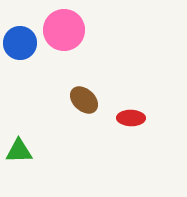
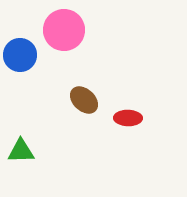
blue circle: moved 12 px down
red ellipse: moved 3 px left
green triangle: moved 2 px right
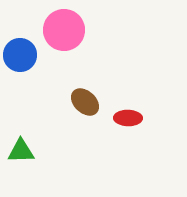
brown ellipse: moved 1 px right, 2 px down
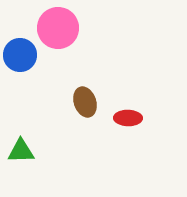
pink circle: moved 6 px left, 2 px up
brown ellipse: rotated 28 degrees clockwise
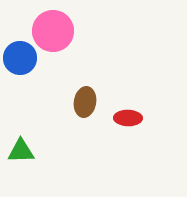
pink circle: moved 5 px left, 3 px down
blue circle: moved 3 px down
brown ellipse: rotated 28 degrees clockwise
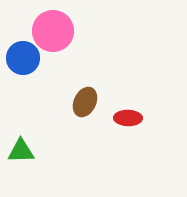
blue circle: moved 3 px right
brown ellipse: rotated 16 degrees clockwise
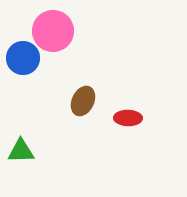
brown ellipse: moved 2 px left, 1 px up
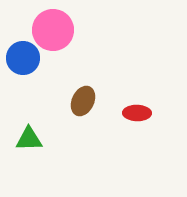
pink circle: moved 1 px up
red ellipse: moved 9 px right, 5 px up
green triangle: moved 8 px right, 12 px up
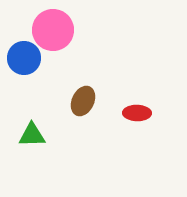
blue circle: moved 1 px right
green triangle: moved 3 px right, 4 px up
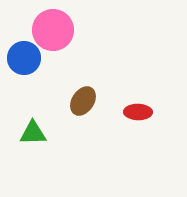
brown ellipse: rotated 8 degrees clockwise
red ellipse: moved 1 px right, 1 px up
green triangle: moved 1 px right, 2 px up
